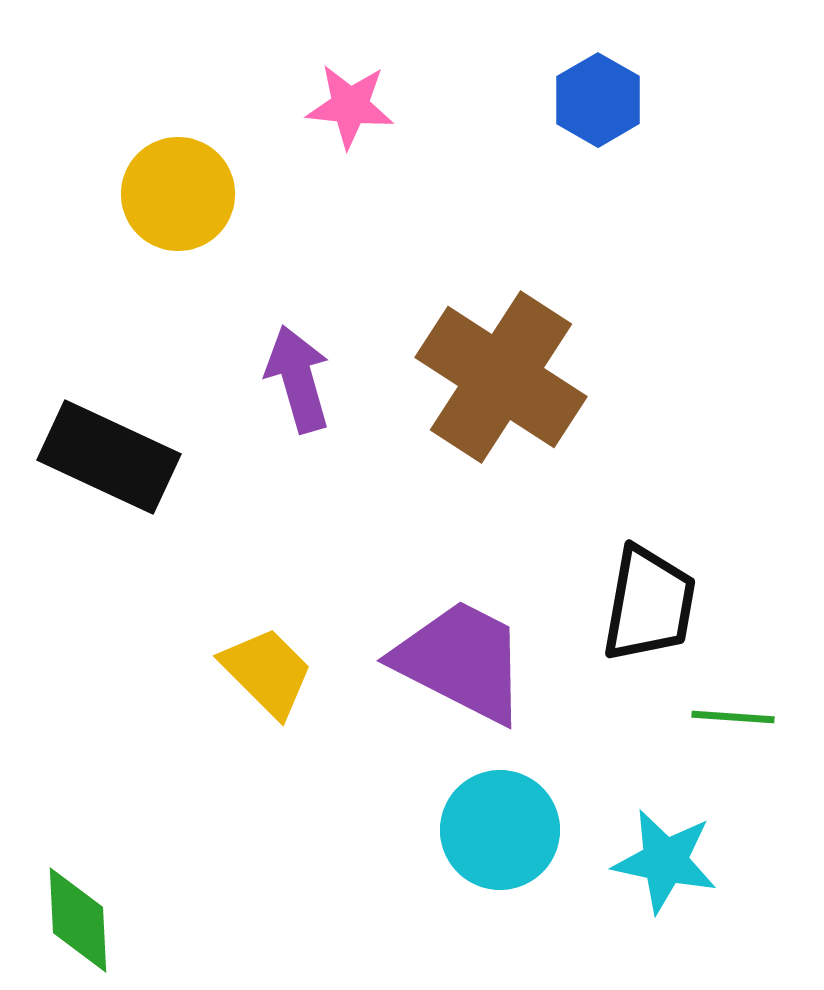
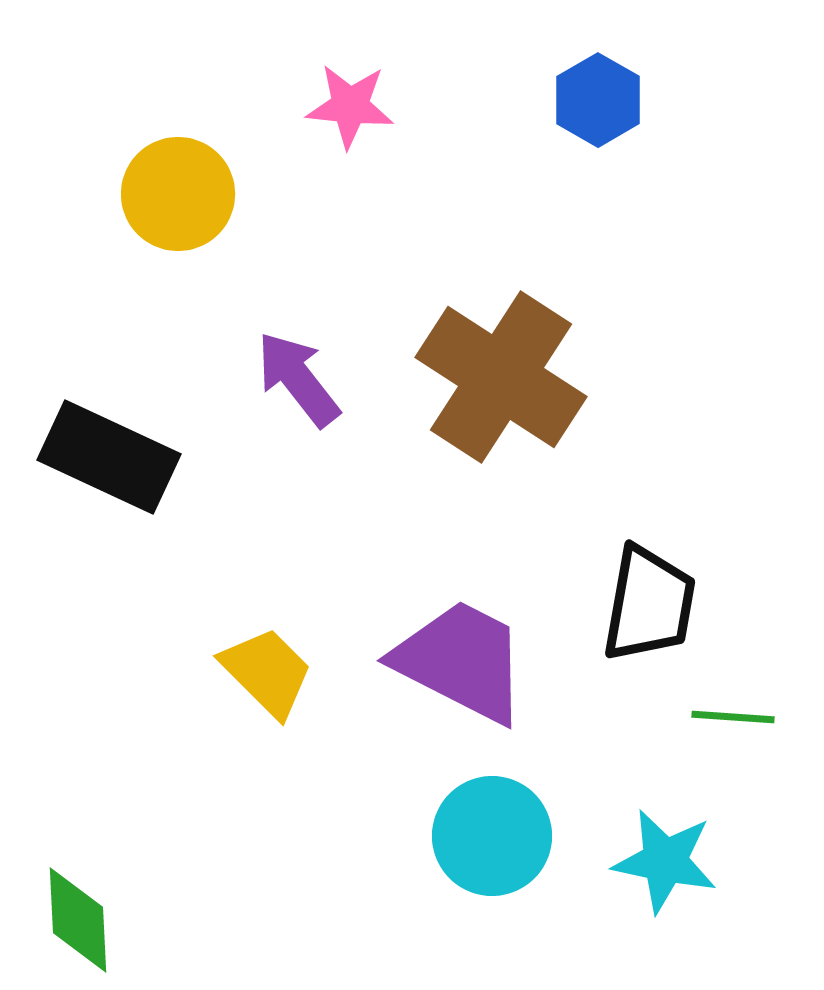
purple arrow: rotated 22 degrees counterclockwise
cyan circle: moved 8 px left, 6 px down
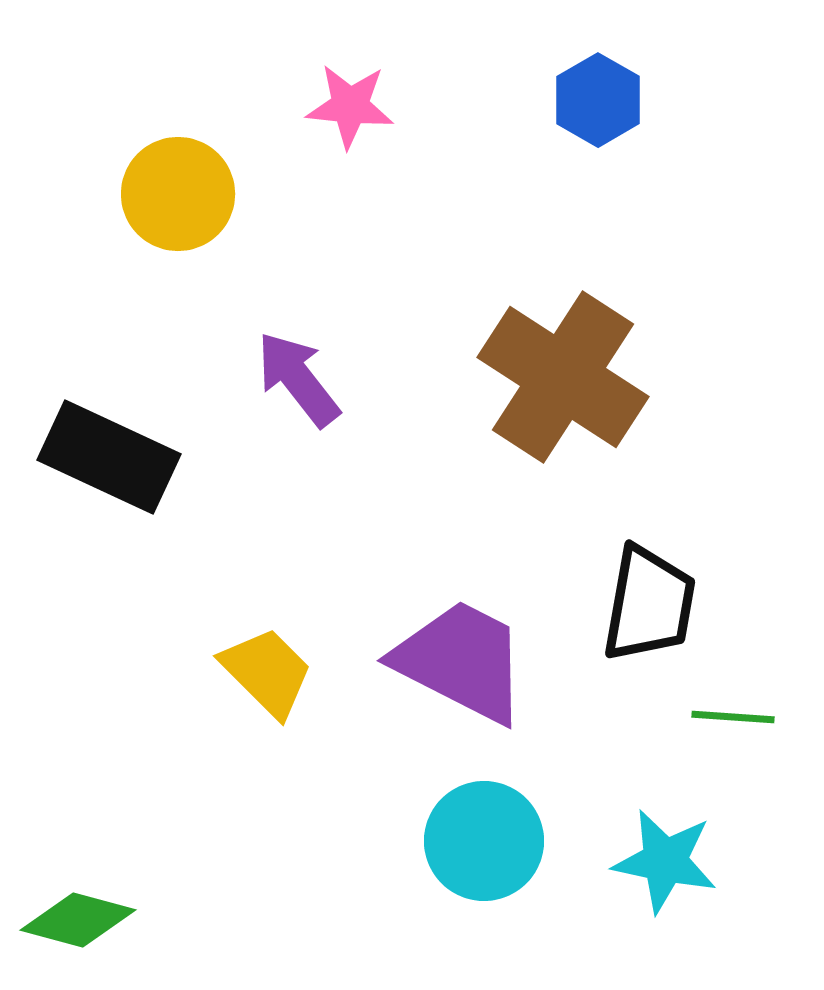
brown cross: moved 62 px right
cyan circle: moved 8 px left, 5 px down
green diamond: rotated 72 degrees counterclockwise
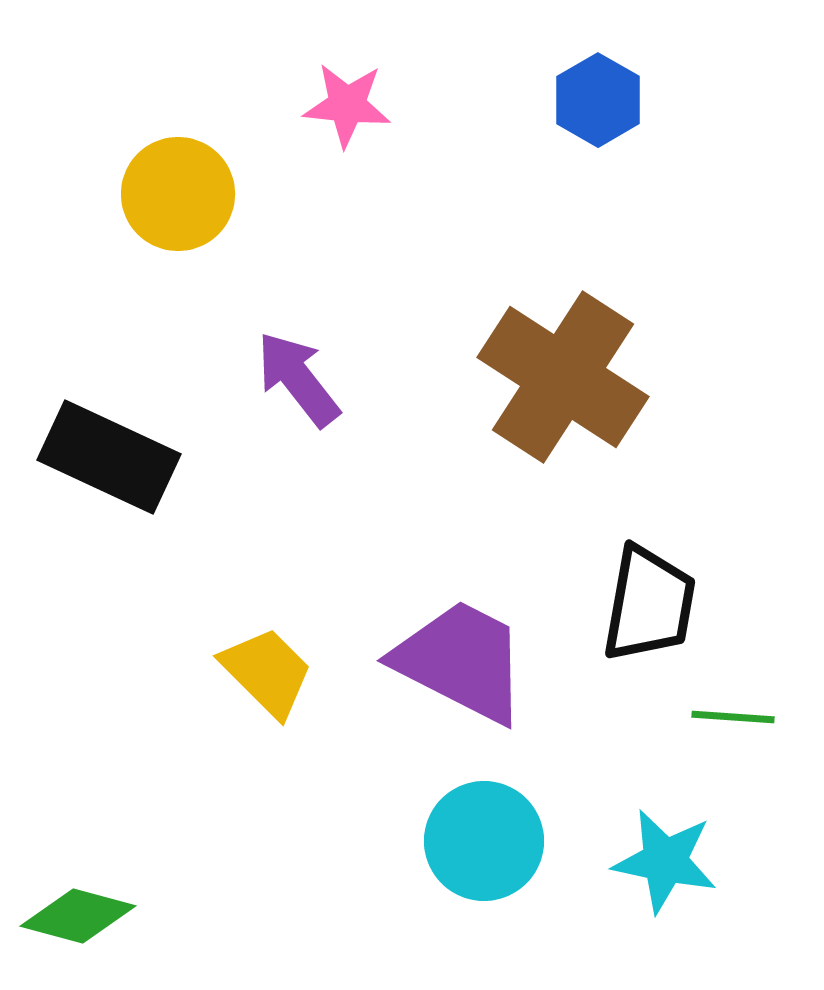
pink star: moved 3 px left, 1 px up
green diamond: moved 4 px up
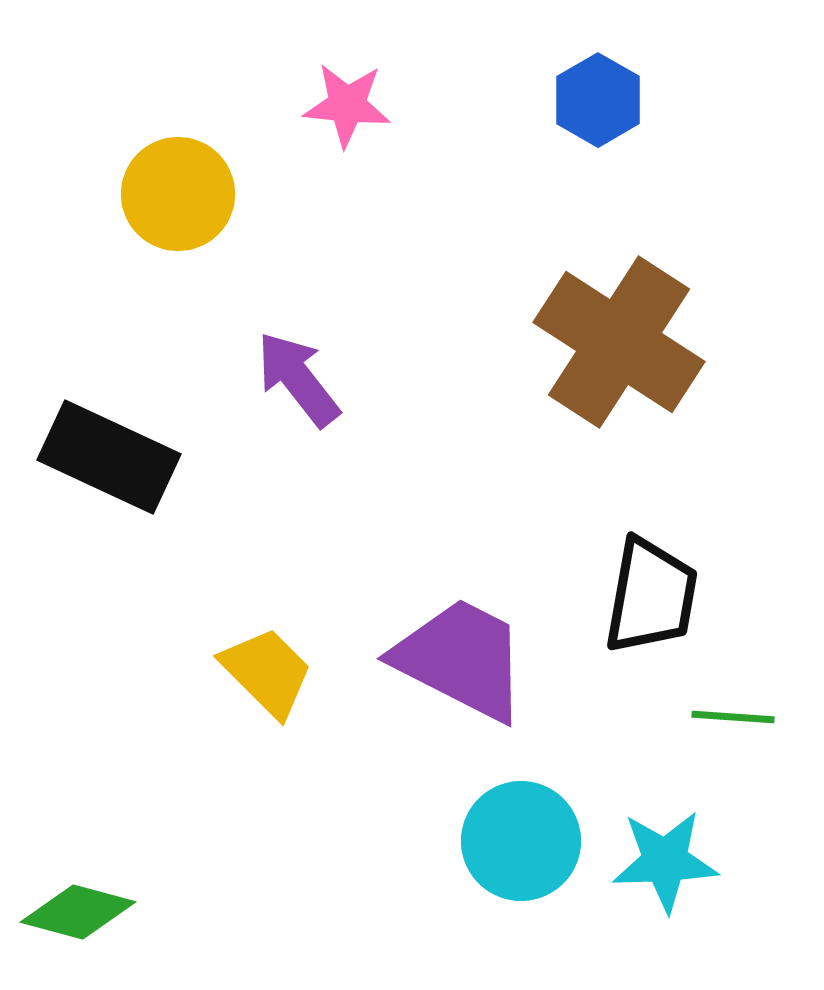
brown cross: moved 56 px right, 35 px up
black trapezoid: moved 2 px right, 8 px up
purple trapezoid: moved 2 px up
cyan circle: moved 37 px right
cyan star: rotated 14 degrees counterclockwise
green diamond: moved 4 px up
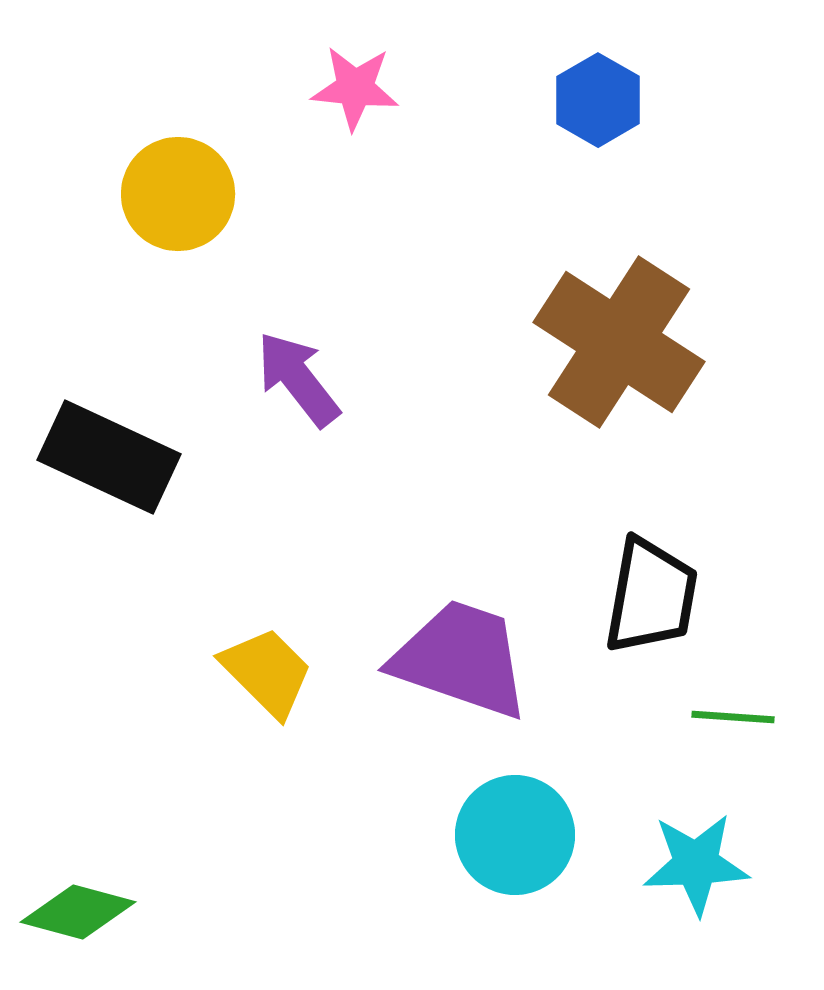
pink star: moved 8 px right, 17 px up
purple trapezoid: rotated 8 degrees counterclockwise
cyan circle: moved 6 px left, 6 px up
cyan star: moved 31 px right, 3 px down
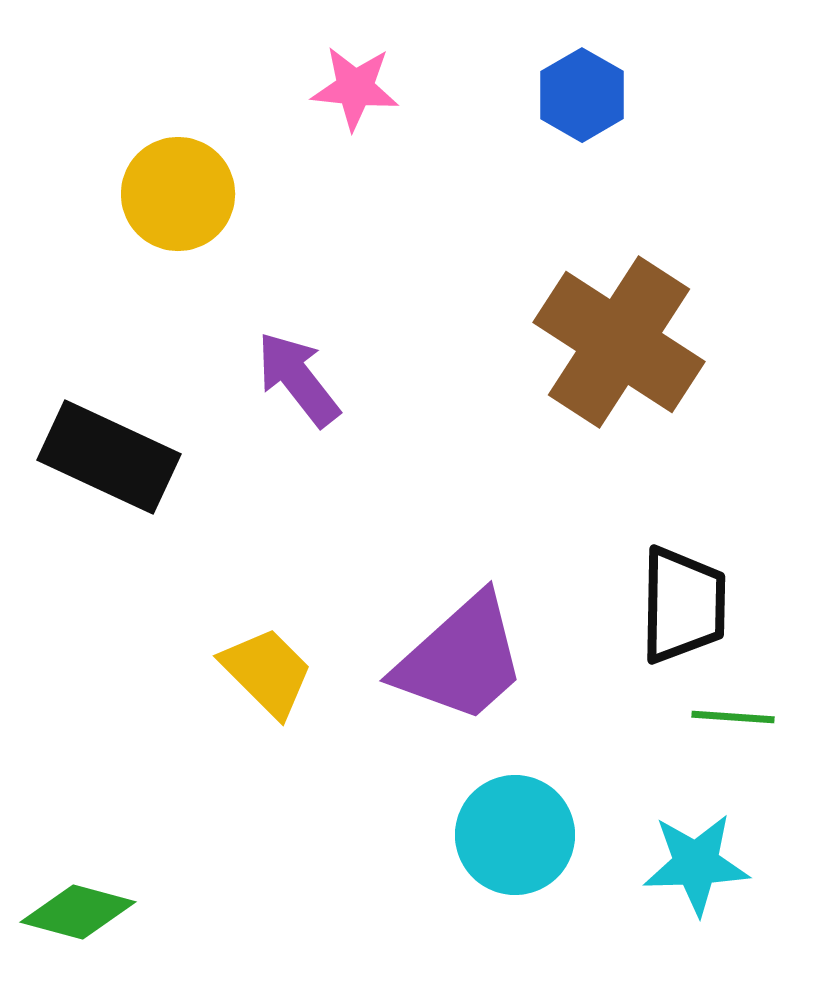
blue hexagon: moved 16 px left, 5 px up
black trapezoid: moved 32 px right, 9 px down; rotated 9 degrees counterclockwise
purple trapezoid: rotated 119 degrees clockwise
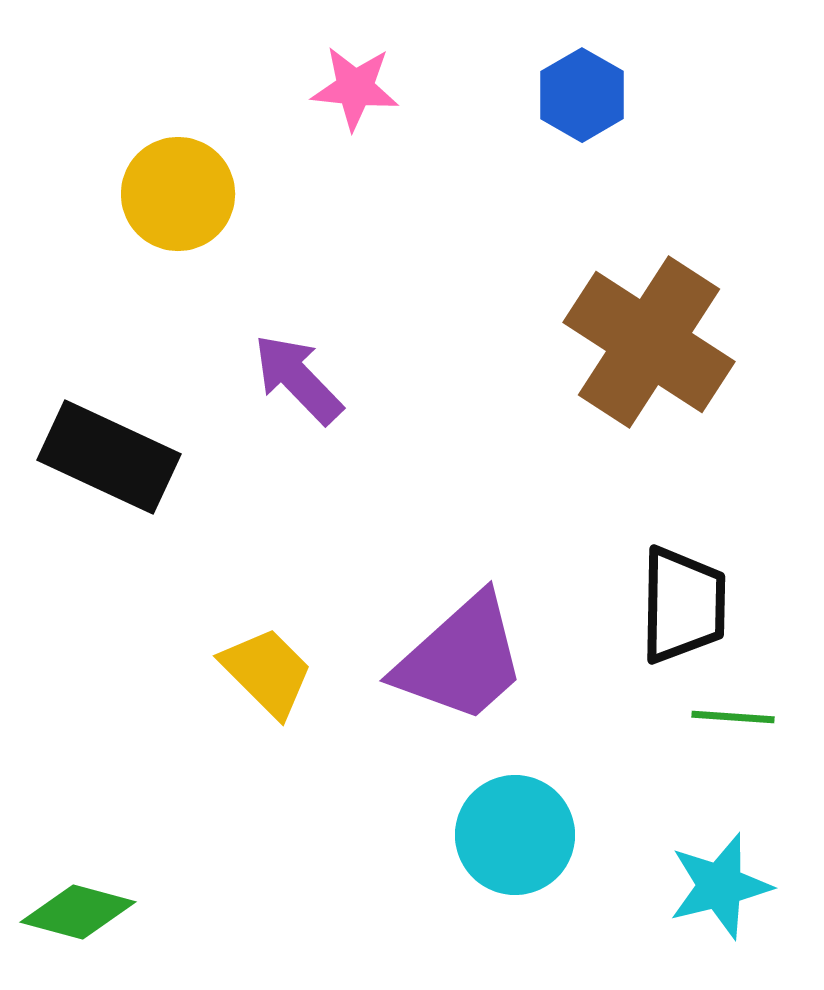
brown cross: moved 30 px right
purple arrow: rotated 6 degrees counterclockwise
cyan star: moved 24 px right, 22 px down; rotated 12 degrees counterclockwise
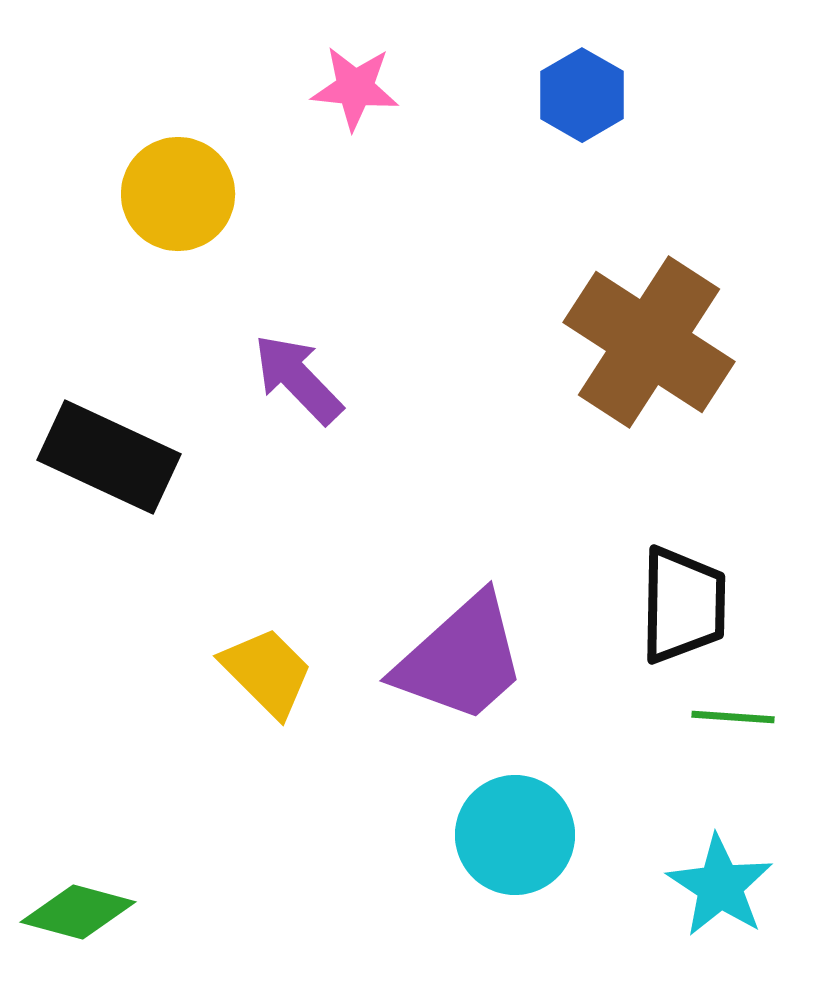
cyan star: rotated 25 degrees counterclockwise
